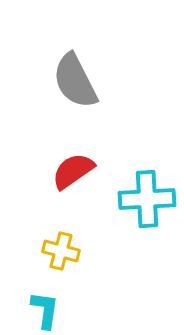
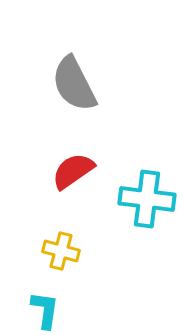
gray semicircle: moved 1 px left, 3 px down
cyan cross: rotated 10 degrees clockwise
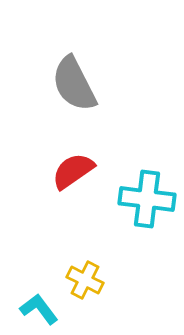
yellow cross: moved 24 px right, 29 px down; rotated 12 degrees clockwise
cyan L-shape: moved 6 px left, 1 px up; rotated 45 degrees counterclockwise
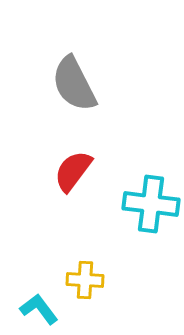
red semicircle: rotated 18 degrees counterclockwise
cyan cross: moved 4 px right, 5 px down
yellow cross: rotated 24 degrees counterclockwise
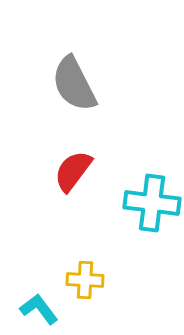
cyan cross: moved 1 px right, 1 px up
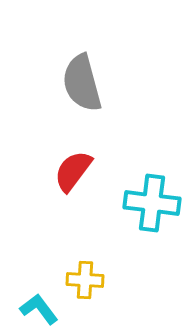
gray semicircle: moved 8 px right, 1 px up; rotated 12 degrees clockwise
